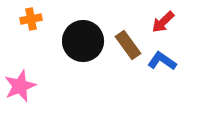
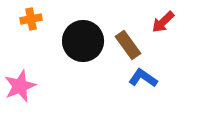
blue L-shape: moved 19 px left, 17 px down
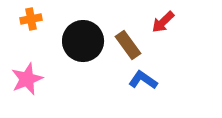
blue L-shape: moved 2 px down
pink star: moved 7 px right, 7 px up
